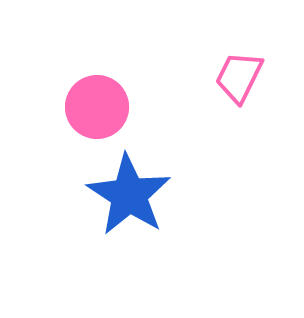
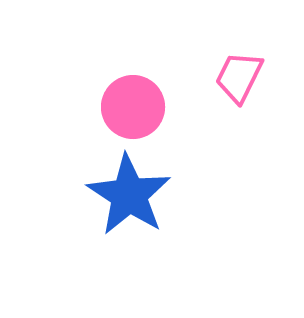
pink circle: moved 36 px right
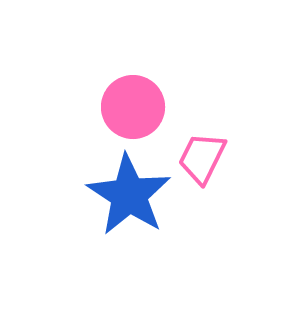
pink trapezoid: moved 37 px left, 81 px down
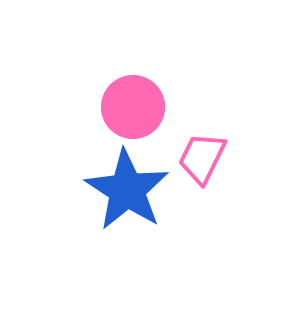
blue star: moved 2 px left, 5 px up
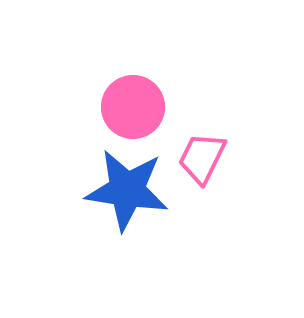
blue star: rotated 24 degrees counterclockwise
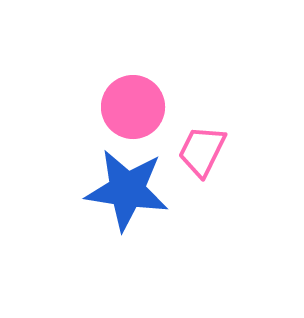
pink trapezoid: moved 7 px up
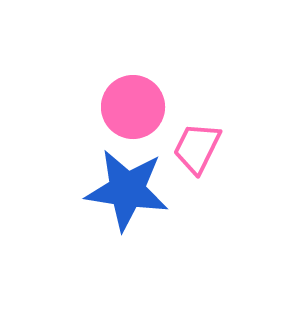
pink trapezoid: moved 5 px left, 3 px up
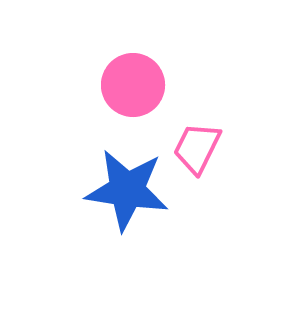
pink circle: moved 22 px up
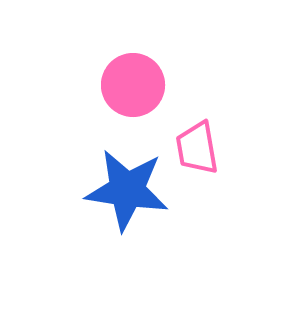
pink trapezoid: rotated 36 degrees counterclockwise
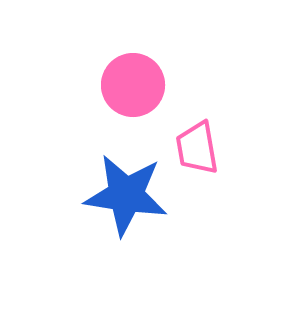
blue star: moved 1 px left, 5 px down
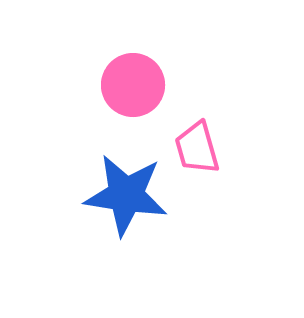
pink trapezoid: rotated 6 degrees counterclockwise
